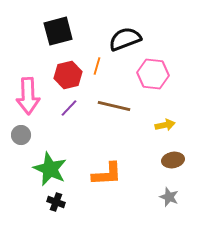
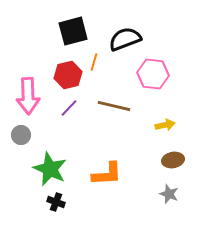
black square: moved 15 px right
orange line: moved 3 px left, 4 px up
gray star: moved 3 px up
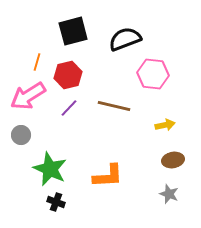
orange line: moved 57 px left
pink arrow: rotated 60 degrees clockwise
orange L-shape: moved 1 px right, 2 px down
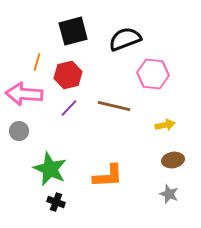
pink arrow: moved 4 px left, 2 px up; rotated 36 degrees clockwise
gray circle: moved 2 px left, 4 px up
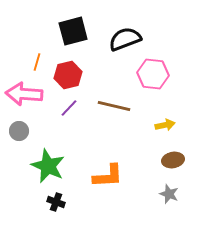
green star: moved 2 px left, 3 px up
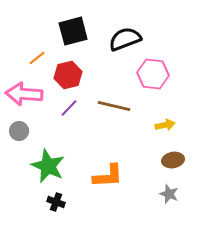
orange line: moved 4 px up; rotated 36 degrees clockwise
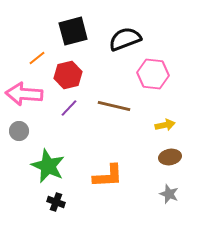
brown ellipse: moved 3 px left, 3 px up
